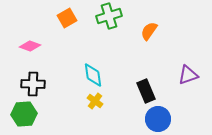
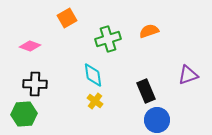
green cross: moved 1 px left, 23 px down
orange semicircle: rotated 36 degrees clockwise
black cross: moved 2 px right
blue circle: moved 1 px left, 1 px down
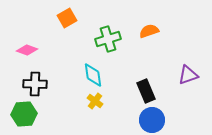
pink diamond: moved 3 px left, 4 px down
blue circle: moved 5 px left
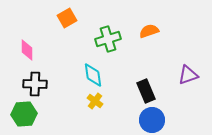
pink diamond: rotated 70 degrees clockwise
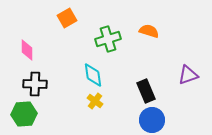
orange semicircle: rotated 36 degrees clockwise
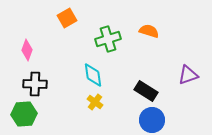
pink diamond: rotated 20 degrees clockwise
black rectangle: rotated 35 degrees counterclockwise
yellow cross: moved 1 px down
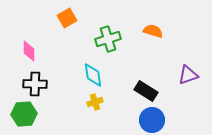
orange semicircle: moved 4 px right
pink diamond: moved 2 px right, 1 px down; rotated 20 degrees counterclockwise
yellow cross: rotated 35 degrees clockwise
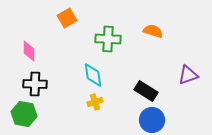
green cross: rotated 20 degrees clockwise
green hexagon: rotated 15 degrees clockwise
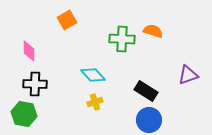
orange square: moved 2 px down
green cross: moved 14 px right
cyan diamond: rotated 35 degrees counterclockwise
blue circle: moved 3 px left
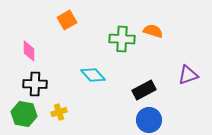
black rectangle: moved 2 px left, 1 px up; rotated 60 degrees counterclockwise
yellow cross: moved 36 px left, 10 px down
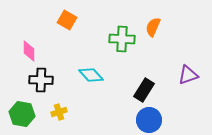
orange square: rotated 30 degrees counterclockwise
orange semicircle: moved 4 px up; rotated 84 degrees counterclockwise
cyan diamond: moved 2 px left
black cross: moved 6 px right, 4 px up
black rectangle: rotated 30 degrees counterclockwise
green hexagon: moved 2 px left
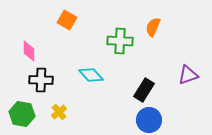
green cross: moved 2 px left, 2 px down
yellow cross: rotated 21 degrees counterclockwise
